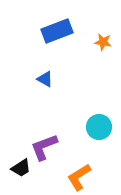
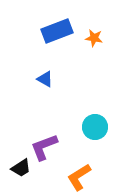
orange star: moved 9 px left, 4 px up
cyan circle: moved 4 px left
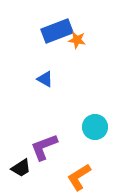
orange star: moved 17 px left, 2 px down
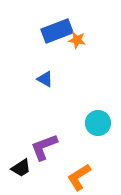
cyan circle: moved 3 px right, 4 px up
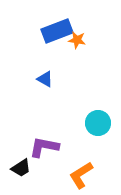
purple L-shape: rotated 32 degrees clockwise
orange L-shape: moved 2 px right, 2 px up
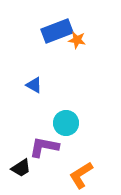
blue triangle: moved 11 px left, 6 px down
cyan circle: moved 32 px left
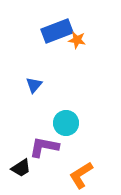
blue triangle: rotated 42 degrees clockwise
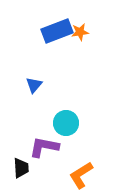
orange star: moved 3 px right, 8 px up; rotated 18 degrees counterclockwise
black trapezoid: rotated 60 degrees counterclockwise
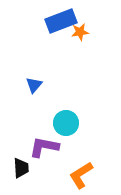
blue rectangle: moved 4 px right, 10 px up
